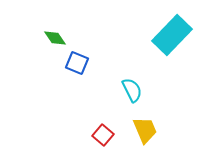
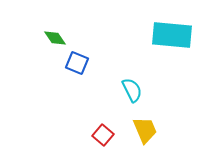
cyan rectangle: rotated 51 degrees clockwise
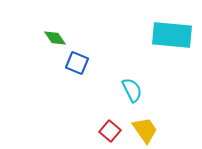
yellow trapezoid: rotated 12 degrees counterclockwise
red square: moved 7 px right, 4 px up
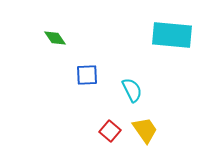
blue square: moved 10 px right, 12 px down; rotated 25 degrees counterclockwise
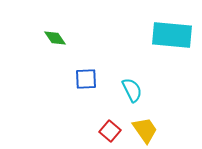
blue square: moved 1 px left, 4 px down
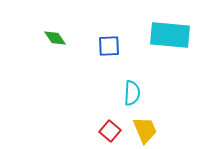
cyan rectangle: moved 2 px left
blue square: moved 23 px right, 33 px up
cyan semicircle: moved 3 px down; rotated 30 degrees clockwise
yellow trapezoid: rotated 12 degrees clockwise
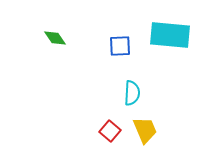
blue square: moved 11 px right
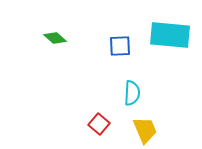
green diamond: rotated 15 degrees counterclockwise
red square: moved 11 px left, 7 px up
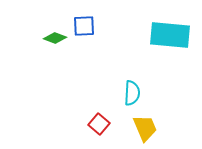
green diamond: rotated 20 degrees counterclockwise
blue square: moved 36 px left, 20 px up
yellow trapezoid: moved 2 px up
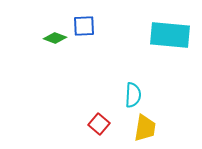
cyan semicircle: moved 1 px right, 2 px down
yellow trapezoid: rotated 32 degrees clockwise
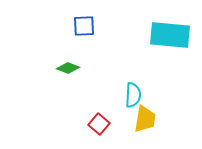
green diamond: moved 13 px right, 30 px down
yellow trapezoid: moved 9 px up
